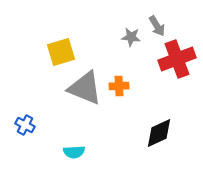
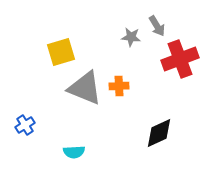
red cross: moved 3 px right
blue cross: rotated 30 degrees clockwise
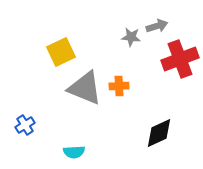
gray arrow: rotated 75 degrees counterclockwise
yellow square: rotated 8 degrees counterclockwise
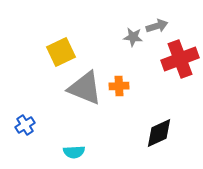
gray star: moved 2 px right
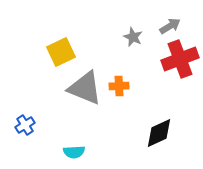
gray arrow: moved 13 px right; rotated 15 degrees counterclockwise
gray star: rotated 18 degrees clockwise
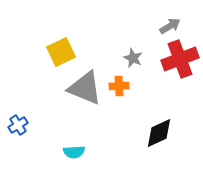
gray star: moved 21 px down
blue cross: moved 7 px left
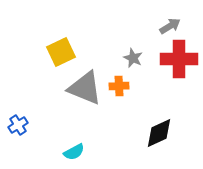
red cross: moved 1 px left; rotated 21 degrees clockwise
cyan semicircle: rotated 25 degrees counterclockwise
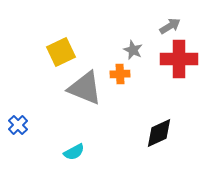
gray star: moved 8 px up
orange cross: moved 1 px right, 12 px up
blue cross: rotated 12 degrees counterclockwise
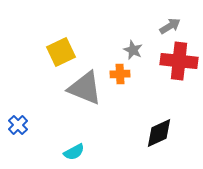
red cross: moved 2 px down; rotated 6 degrees clockwise
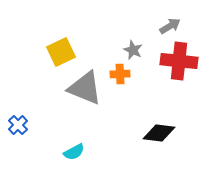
black diamond: rotated 32 degrees clockwise
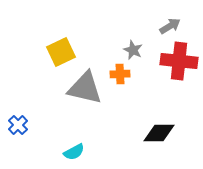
gray triangle: rotated 9 degrees counterclockwise
black diamond: rotated 8 degrees counterclockwise
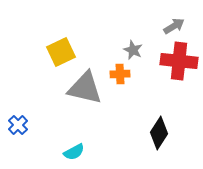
gray arrow: moved 4 px right
black diamond: rotated 56 degrees counterclockwise
